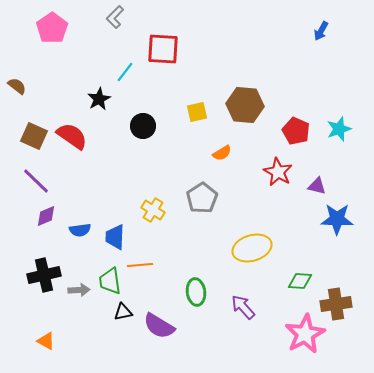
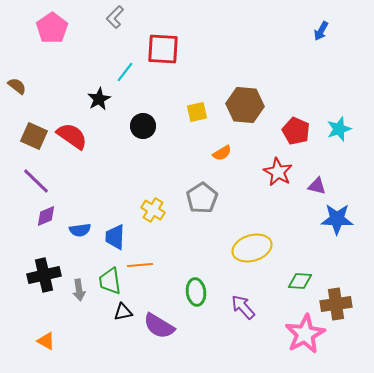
gray arrow: rotated 85 degrees clockwise
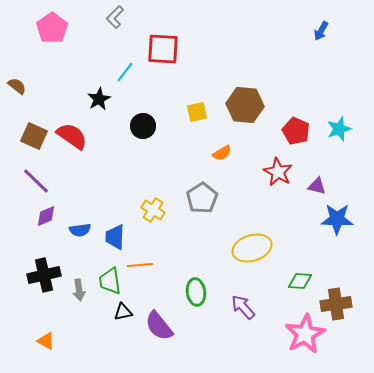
purple semicircle: rotated 20 degrees clockwise
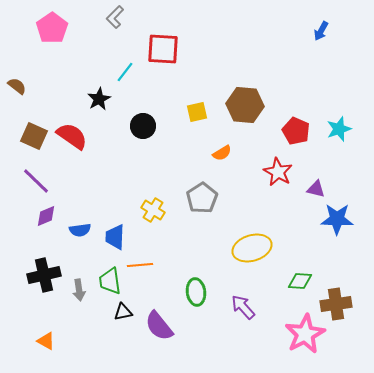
purple triangle: moved 1 px left, 3 px down
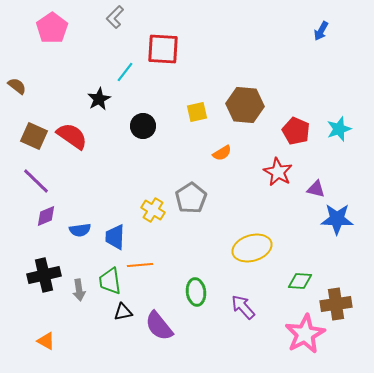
gray pentagon: moved 11 px left
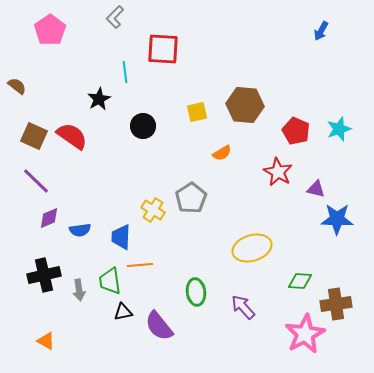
pink pentagon: moved 2 px left, 2 px down
cyan line: rotated 45 degrees counterclockwise
purple diamond: moved 3 px right, 2 px down
blue trapezoid: moved 6 px right
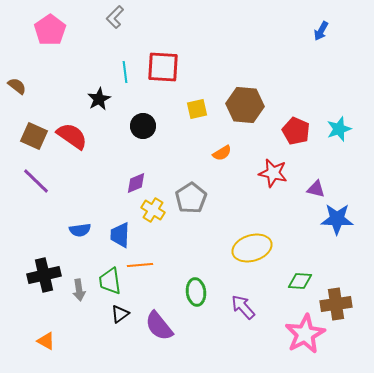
red square: moved 18 px down
yellow square: moved 3 px up
red star: moved 5 px left, 1 px down; rotated 16 degrees counterclockwise
purple diamond: moved 87 px right, 35 px up
blue trapezoid: moved 1 px left, 2 px up
black triangle: moved 3 px left, 2 px down; rotated 24 degrees counterclockwise
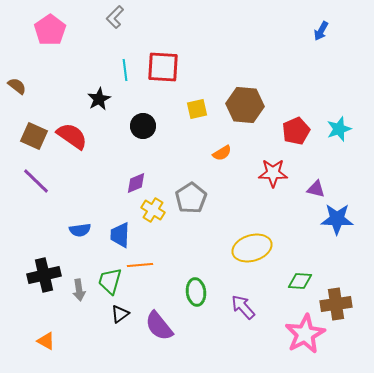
cyan line: moved 2 px up
red pentagon: rotated 24 degrees clockwise
red star: rotated 12 degrees counterclockwise
green trapezoid: rotated 24 degrees clockwise
